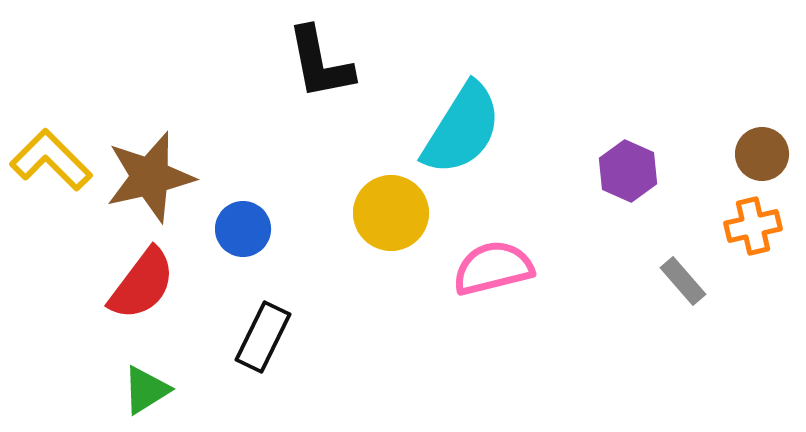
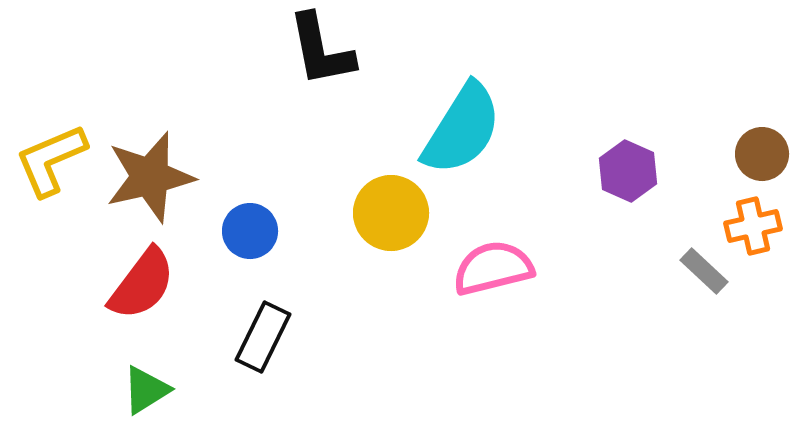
black L-shape: moved 1 px right, 13 px up
yellow L-shape: rotated 68 degrees counterclockwise
blue circle: moved 7 px right, 2 px down
gray rectangle: moved 21 px right, 10 px up; rotated 6 degrees counterclockwise
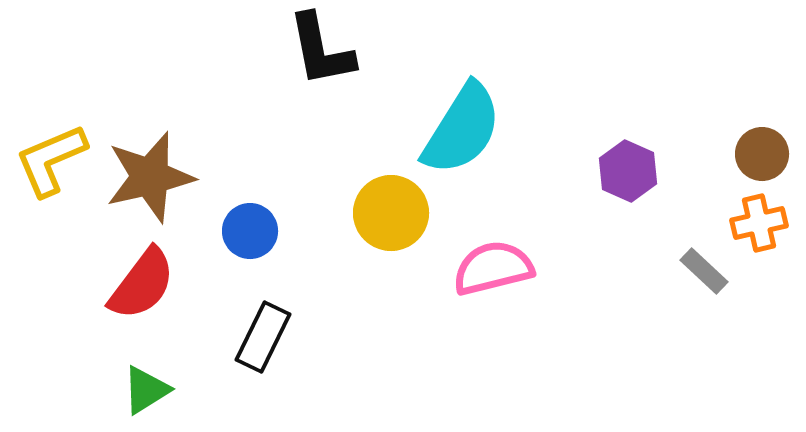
orange cross: moved 6 px right, 3 px up
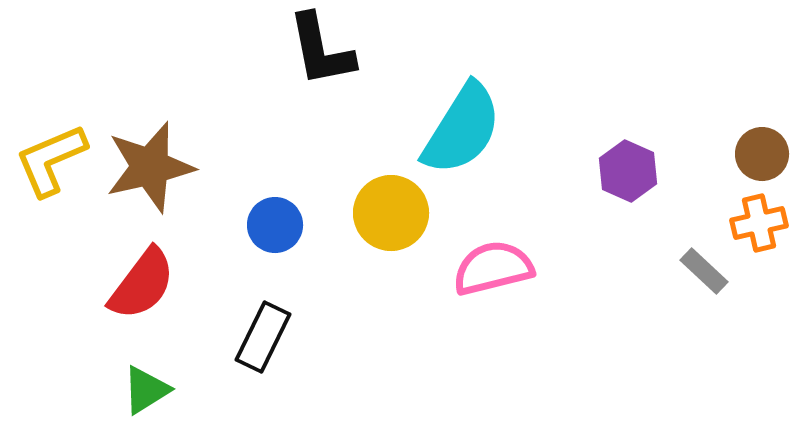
brown star: moved 10 px up
blue circle: moved 25 px right, 6 px up
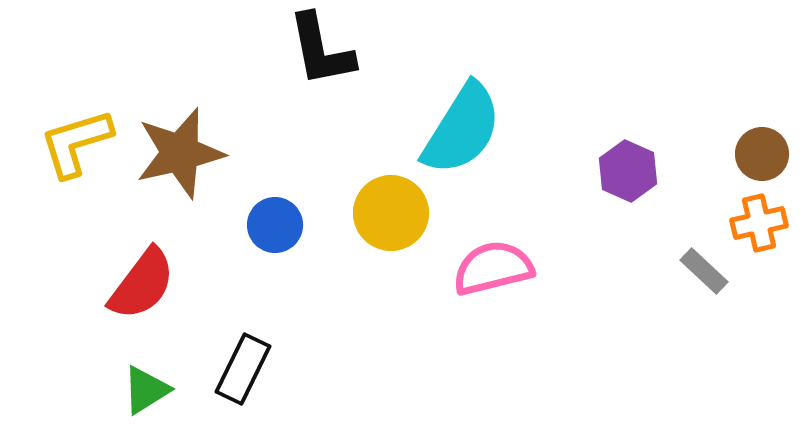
yellow L-shape: moved 25 px right, 17 px up; rotated 6 degrees clockwise
brown star: moved 30 px right, 14 px up
black rectangle: moved 20 px left, 32 px down
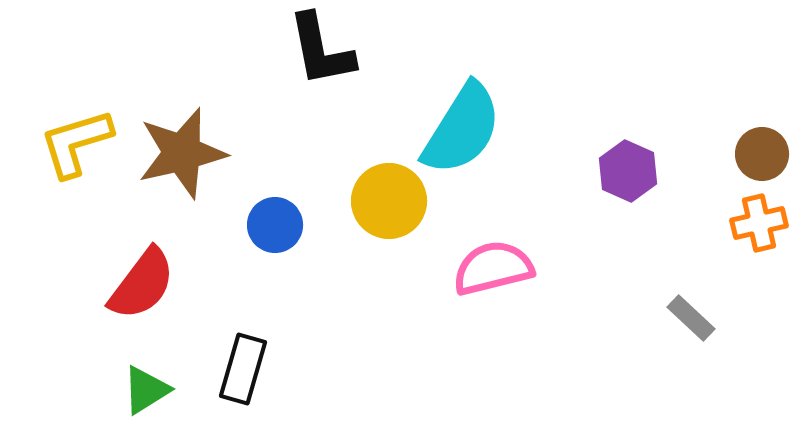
brown star: moved 2 px right
yellow circle: moved 2 px left, 12 px up
gray rectangle: moved 13 px left, 47 px down
black rectangle: rotated 10 degrees counterclockwise
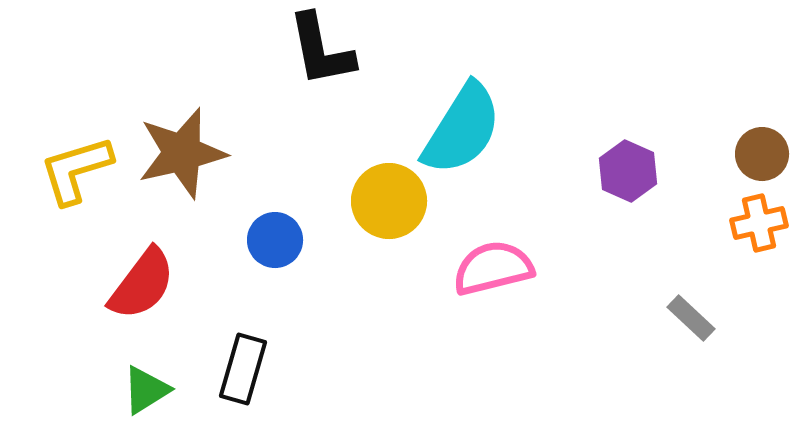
yellow L-shape: moved 27 px down
blue circle: moved 15 px down
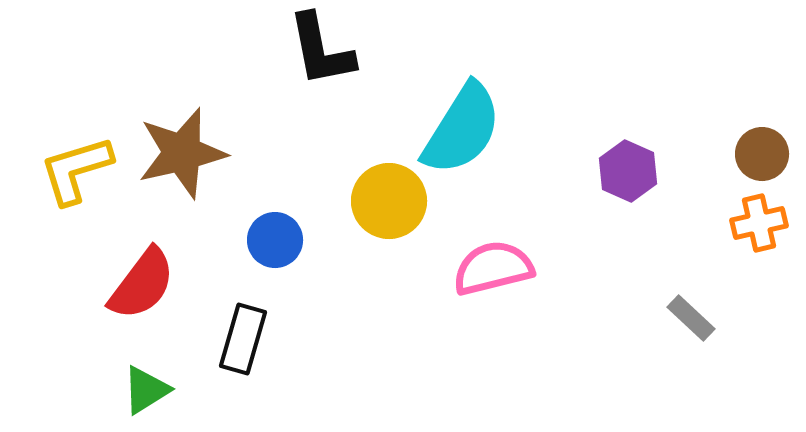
black rectangle: moved 30 px up
